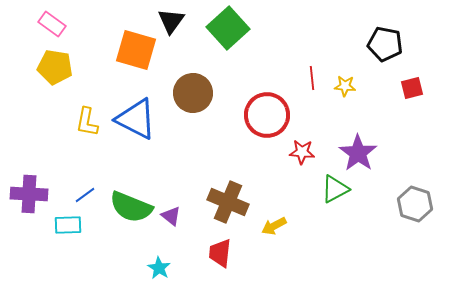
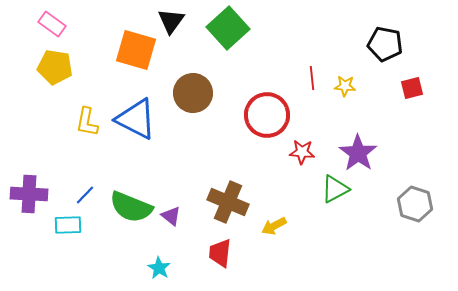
blue line: rotated 10 degrees counterclockwise
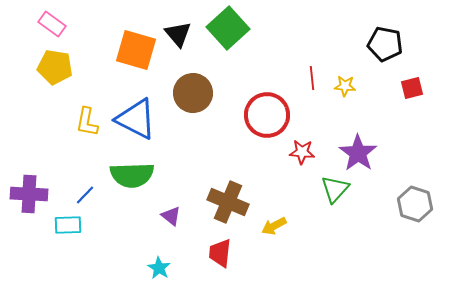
black triangle: moved 7 px right, 13 px down; rotated 16 degrees counterclockwise
green triangle: rotated 20 degrees counterclockwise
green semicircle: moved 1 px right, 32 px up; rotated 24 degrees counterclockwise
